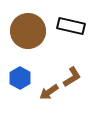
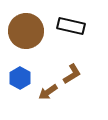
brown circle: moved 2 px left
brown L-shape: moved 3 px up
brown arrow: moved 1 px left
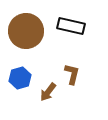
brown L-shape: rotated 45 degrees counterclockwise
blue hexagon: rotated 15 degrees clockwise
brown arrow: rotated 18 degrees counterclockwise
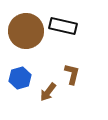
black rectangle: moved 8 px left
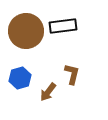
black rectangle: rotated 20 degrees counterclockwise
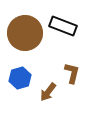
black rectangle: rotated 28 degrees clockwise
brown circle: moved 1 px left, 2 px down
brown L-shape: moved 1 px up
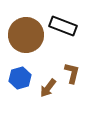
brown circle: moved 1 px right, 2 px down
brown arrow: moved 4 px up
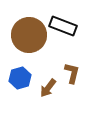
brown circle: moved 3 px right
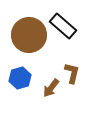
black rectangle: rotated 20 degrees clockwise
brown arrow: moved 3 px right
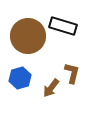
black rectangle: rotated 24 degrees counterclockwise
brown circle: moved 1 px left, 1 px down
